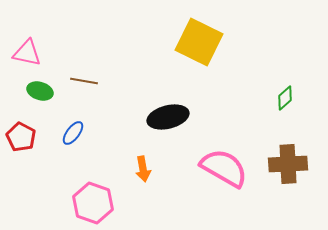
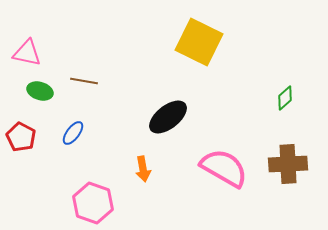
black ellipse: rotated 24 degrees counterclockwise
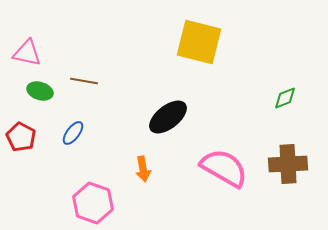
yellow square: rotated 12 degrees counterclockwise
green diamond: rotated 20 degrees clockwise
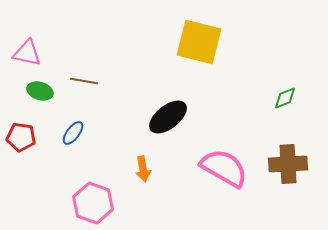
red pentagon: rotated 20 degrees counterclockwise
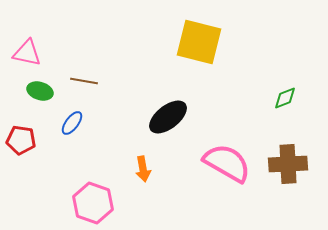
blue ellipse: moved 1 px left, 10 px up
red pentagon: moved 3 px down
pink semicircle: moved 3 px right, 5 px up
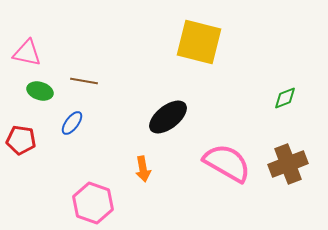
brown cross: rotated 18 degrees counterclockwise
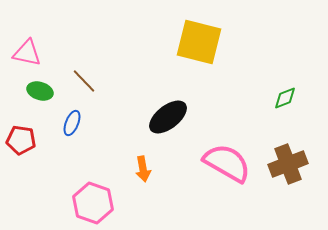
brown line: rotated 36 degrees clockwise
blue ellipse: rotated 15 degrees counterclockwise
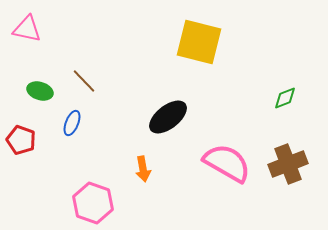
pink triangle: moved 24 px up
red pentagon: rotated 12 degrees clockwise
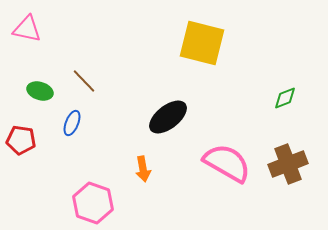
yellow square: moved 3 px right, 1 px down
red pentagon: rotated 12 degrees counterclockwise
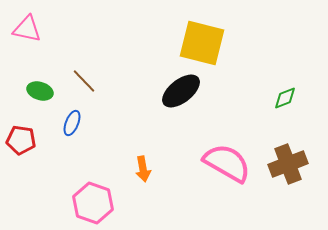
black ellipse: moved 13 px right, 26 px up
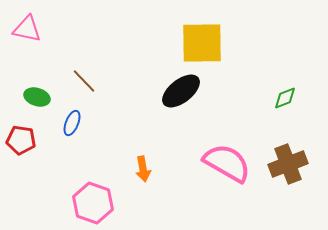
yellow square: rotated 15 degrees counterclockwise
green ellipse: moved 3 px left, 6 px down
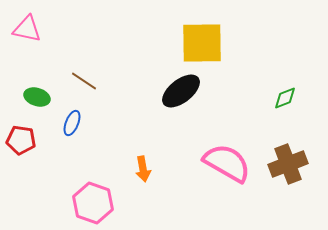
brown line: rotated 12 degrees counterclockwise
